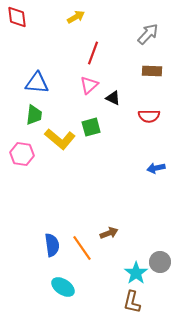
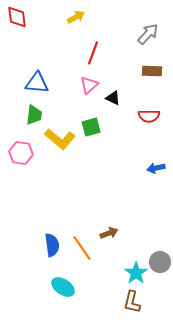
pink hexagon: moved 1 px left, 1 px up
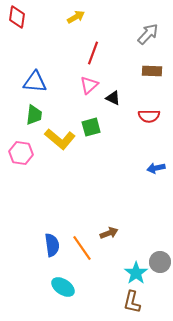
red diamond: rotated 15 degrees clockwise
blue triangle: moved 2 px left, 1 px up
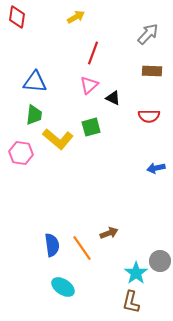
yellow L-shape: moved 2 px left
gray circle: moved 1 px up
brown L-shape: moved 1 px left
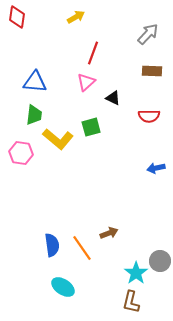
pink triangle: moved 3 px left, 3 px up
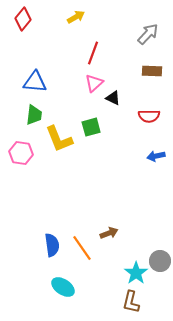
red diamond: moved 6 px right, 2 px down; rotated 30 degrees clockwise
pink triangle: moved 8 px right, 1 px down
yellow L-shape: moved 1 px right; rotated 28 degrees clockwise
blue arrow: moved 12 px up
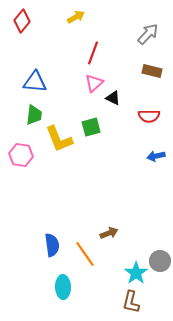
red diamond: moved 1 px left, 2 px down
brown rectangle: rotated 12 degrees clockwise
pink hexagon: moved 2 px down
orange line: moved 3 px right, 6 px down
cyan ellipse: rotated 55 degrees clockwise
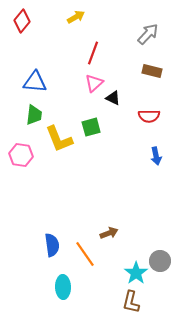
blue arrow: rotated 90 degrees counterclockwise
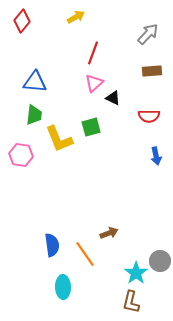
brown rectangle: rotated 18 degrees counterclockwise
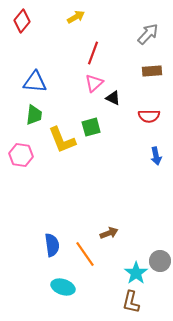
yellow L-shape: moved 3 px right, 1 px down
cyan ellipse: rotated 70 degrees counterclockwise
